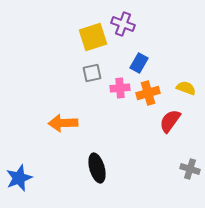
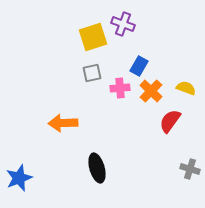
blue rectangle: moved 3 px down
orange cross: moved 3 px right, 2 px up; rotated 30 degrees counterclockwise
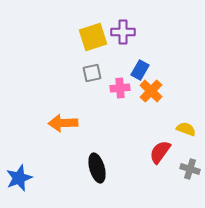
purple cross: moved 8 px down; rotated 20 degrees counterclockwise
blue rectangle: moved 1 px right, 4 px down
yellow semicircle: moved 41 px down
red semicircle: moved 10 px left, 31 px down
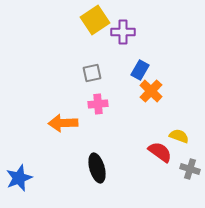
yellow square: moved 2 px right, 17 px up; rotated 16 degrees counterclockwise
pink cross: moved 22 px left, 16 px down
yellow semicircle: moved 7 px left, 7 px down
red semicircle: rotated 90 degrees clockwise
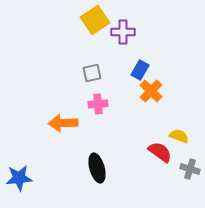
blue star: rotated 16 degrees clockwise
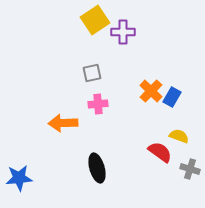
blue rectangle: moved 32 px right, 27 px down
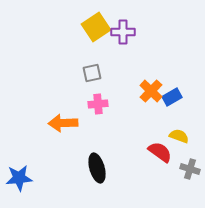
yellow square: moved 1 px right, 7 px down
blue rectangle: rotated 30 degrees clockwise
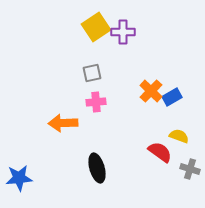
pink cross: moved 2 px left, 2 px up
